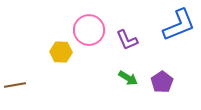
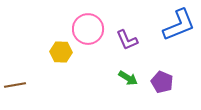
pink circle: moved 1 px left, 1 px up
purple pentagon: rotated 15 degrees counterclockwise
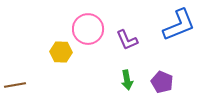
green arrow: moved 1 px left, 2 px down; rotated 48 degrees clockwise
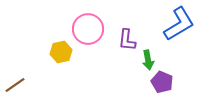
blue L-shape: moved 1 px up; rotated 9 degrees counterclockwise
purple L-shape: rotated 30 degrees clockwise
yellow hexagon: rotated 15 degrees counterclockwise
green arrow: moved 21 px right, 20 px up
brown line: rotated 25 degrees counterclockwise
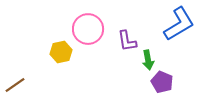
purple L-shape: moved 1 px down; rotated 15 degrees counterclockwise
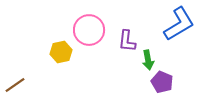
pink circle: moved 1 px right, 1 px down
purple L-shape: rotated 15 degrees clockwise
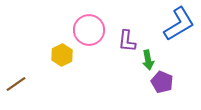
yellow hexagon: moved 1 px right, 3 px down; rotated 15 degrees counterclockwise
brown line: moved 1 px right, 1 px up
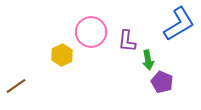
pink circle: moved 2 px right, 2 px down
brown line: moved 2 px down
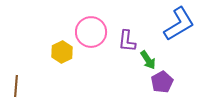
yellow hexagon: moved 3 px up
green arrow: rotated 24 degrees counterclockwise
purple pentagon: rotated 20 degrees clockwise
brown line: rotated 50 degrees counterclockwise
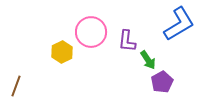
brown line: rotated 15 degrees clockwise
